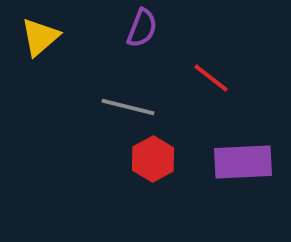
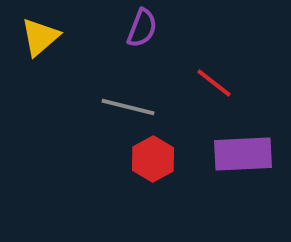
red line: moved 3 px right, 5 px down
purple rectangle: moved 8 px up
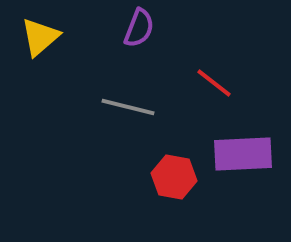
purple semicircle: moved 3 px left
red hexagon: moved 21 px right, 18 px down; rotated 21 degrees counterclockwise
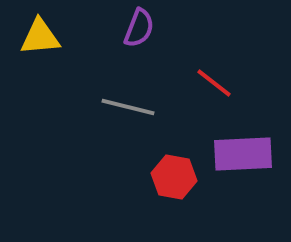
yellow triangle: rotated 36 degrees clockwise
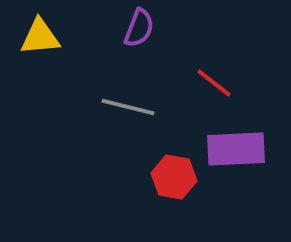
purple rectangle: moved 7 px left, 5 px up
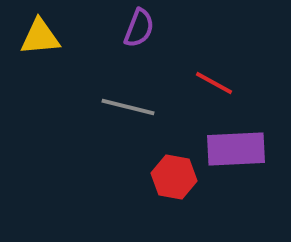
red line: rotated 9 degrees counterclockwise
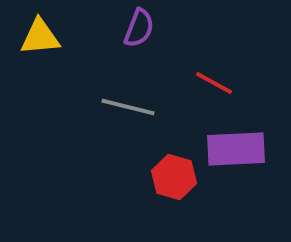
red hexagon: rotated 6 degrees clockwise
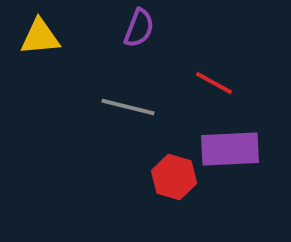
purple rectangle: moved 6 px left
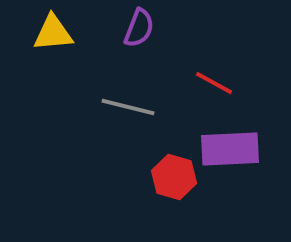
yellow triangle: moved 13 px right, 4 px up
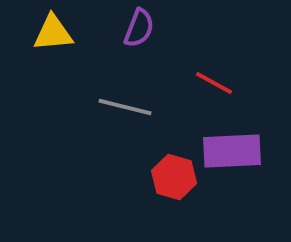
gray line: moved 3 px left
purple rectangle: moved 2 px right, 2 px down
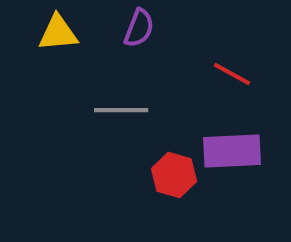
yellow triangle: moved 5 px right
red line: moved 18 px right, 9 px up
gray line: moved 4 px left, 3 px down; rotated 14 degrees counterclockwise
red hexagon: moved 2 px up
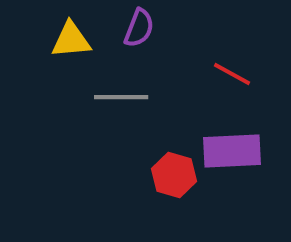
yellow triangle: moved 13 px right, 7 px down
gray line: moved 13 px up
